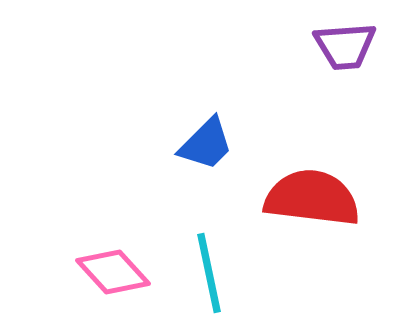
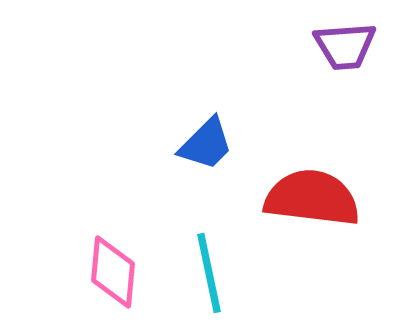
pink diamond: rotated 48 degrees clockwise
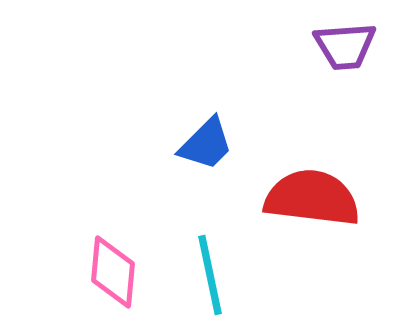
cyan line: moved 1 px right, 2 px down
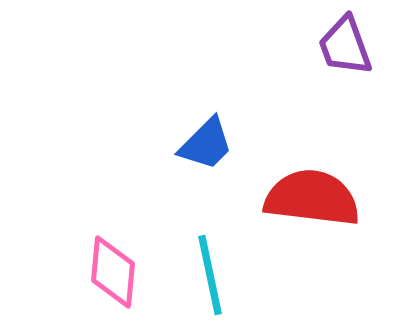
purple trapezoid: rotated 74 degrees clockwise
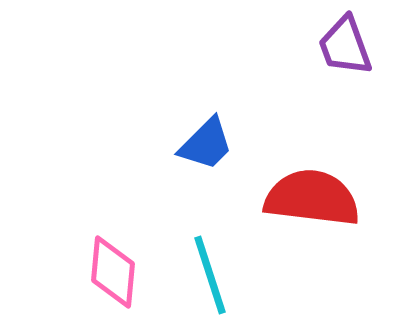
cyan line: rotated 6 degrees counterclockwise
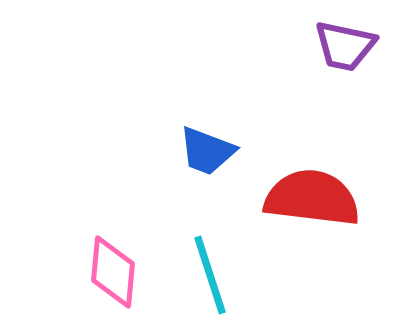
purple trapezoid: rotated 58 degrees counterclockwise
blue trapezoid: moved 1 px right, 7 px down; rotated 66 degrees clockwise
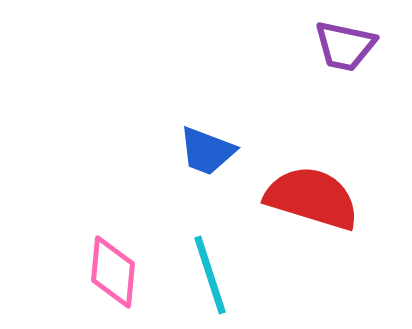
red semicircle: rotated 10 degrees clockwise
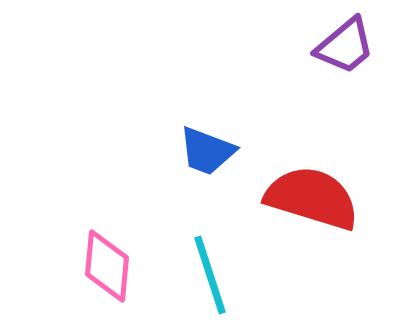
purple trapezoid: rotated 52 degrees counterclockwise
pink diamond: moved 6 px left, 6 px up
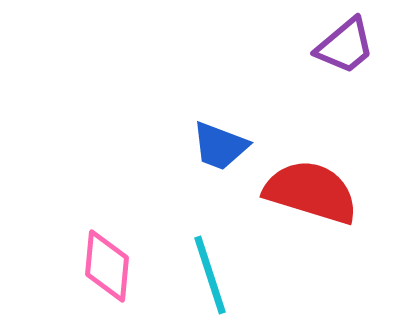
blue trapezoid: moved 13 px right, 5 px up
red semicircle: moved 1 px left, 6 px up
